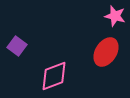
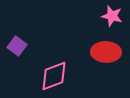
pink star: moved 3 px left
red ellipse: rotated 60 degrees clockwise
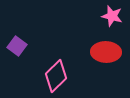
pink diamond: moved 2 px right; rotated 24 degrees counterclockwise
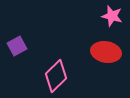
purple square: rotated 24 degrees clockwise
red ellipse: rotated 8 degrees clockwise
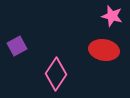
red ellipse: moved 2 px left, 2 px up
pink diamond: moved 2 px up; rotated 12 degrees counterclockwise
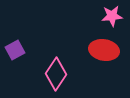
pink star: rotated 20 degrees counterclockwise
purple square: moved 2 px left, 4 px down
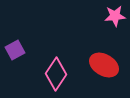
pink star: moved 3 px right
red ellipse: moved 15 px down; rotated 20 degrees clockwise
